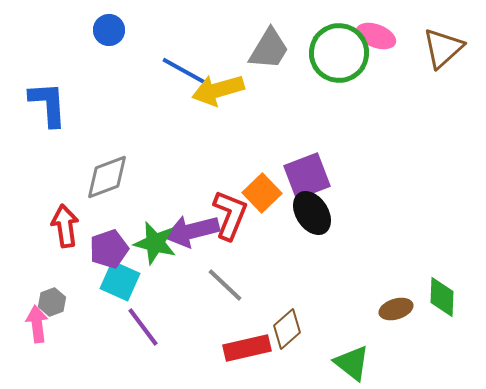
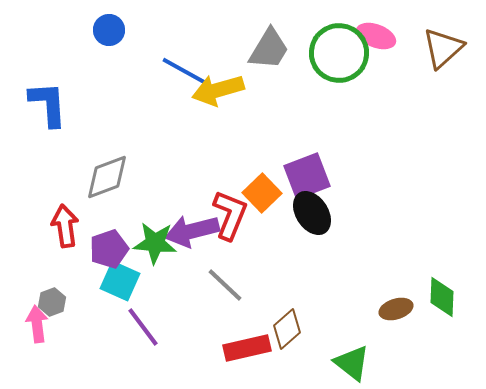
green star: rotated 9 degrees counterclockwise
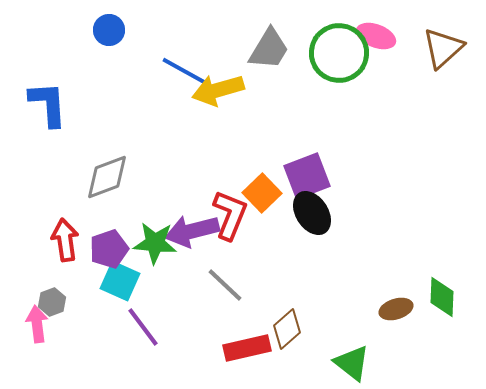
red arrow: moved 14 px down
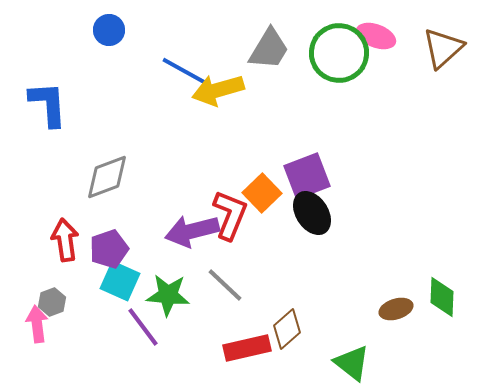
green star: moved 13 px right, 52 px down
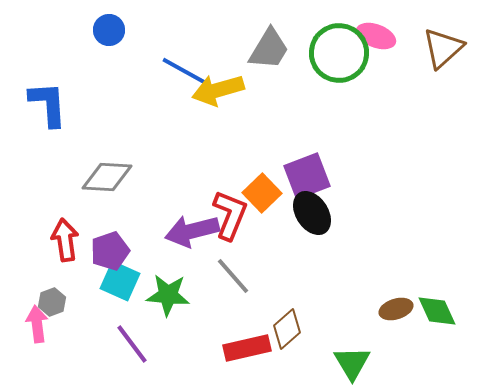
gray diamond: rotated 24 degrees clockwise
purple pentagon: moved 1 px right, 2 px down
gray line: moved 8 px right, 9 px up; rotated 6 degrees clockwise
green diamond: moved 5 px left, 14 px down; rotated 27 degrees counterclockwise
purple line: moved 11 px left, 17 px down
green triangle: rotated 21 degrees clockwise
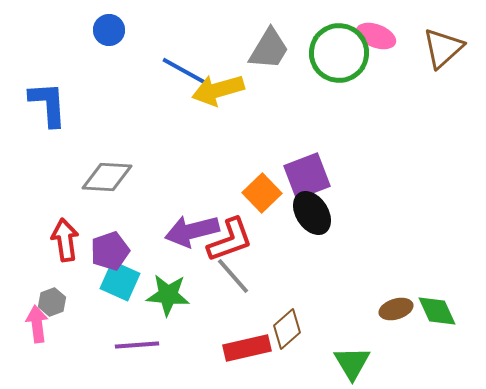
red L-shape: moved 25 px down; rotated 48 degrees clockwise
purple line: moved 5 px right, 1 px down; rotated 57 degrees counterclockwise
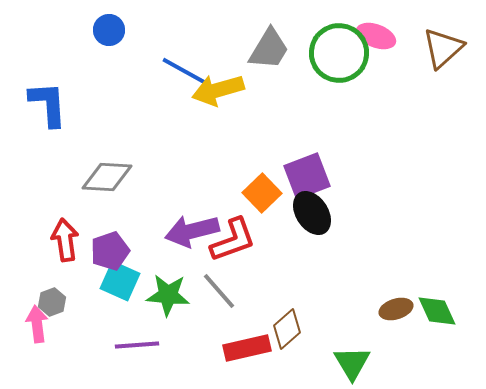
red L-shape: moved 3 px right
gray line: moved 14 px left, 15 px down
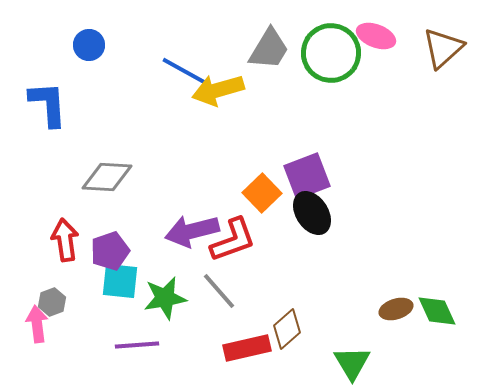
blue circle: moved 20 px left, 15 px down
green circle: moved 8 px left
cyan square: rotated 18 degrees counterclockwise
green star: moved 3 px left, 3 px down; rotated 15 degrees counterclockwise
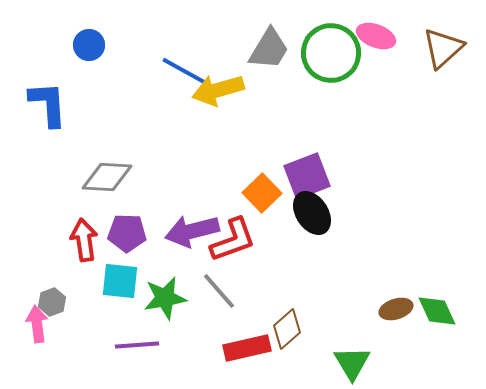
red arrow: moved 19 px right
purple pentagon: moved 17 px right, 18 px up; rotated 21 degrees clockwise
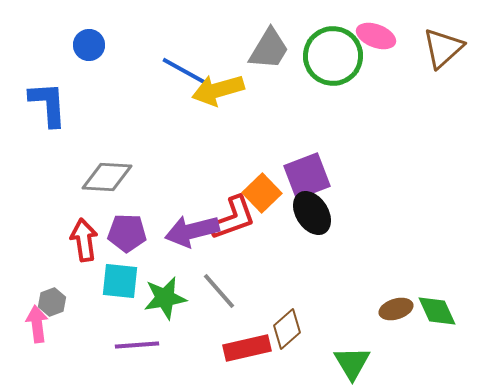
green circle: moved 2 px right, 3 px down
red L-shape: moved 22 px up
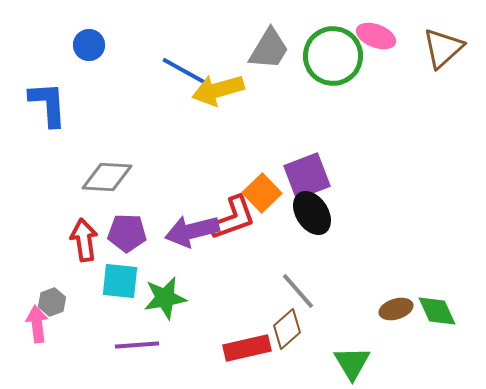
gray line: moved 79 px right
